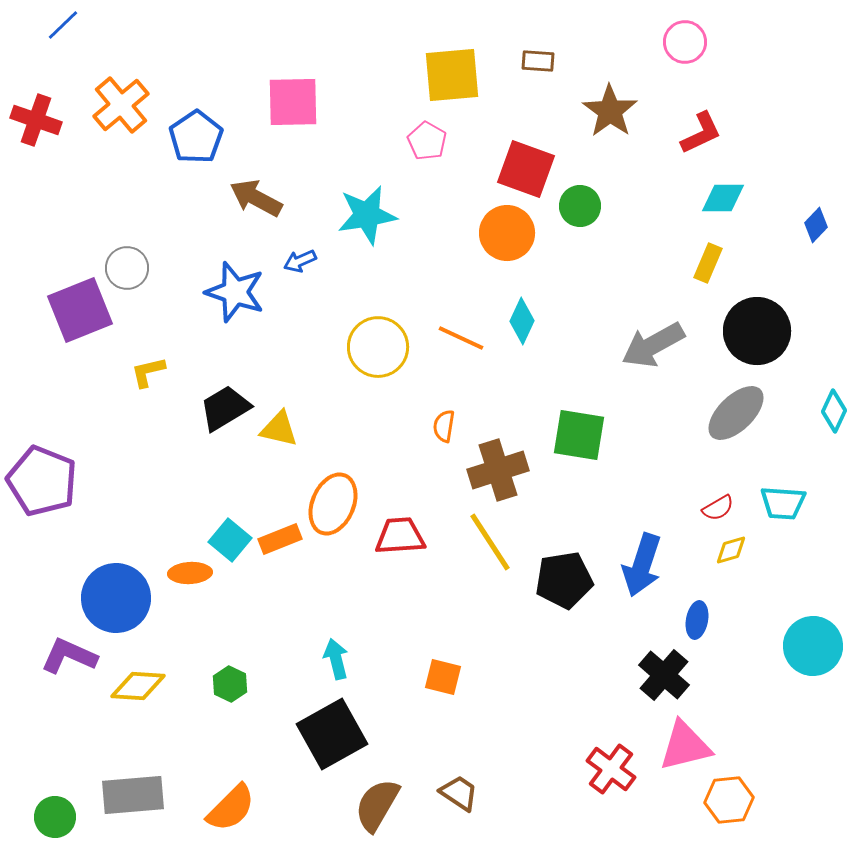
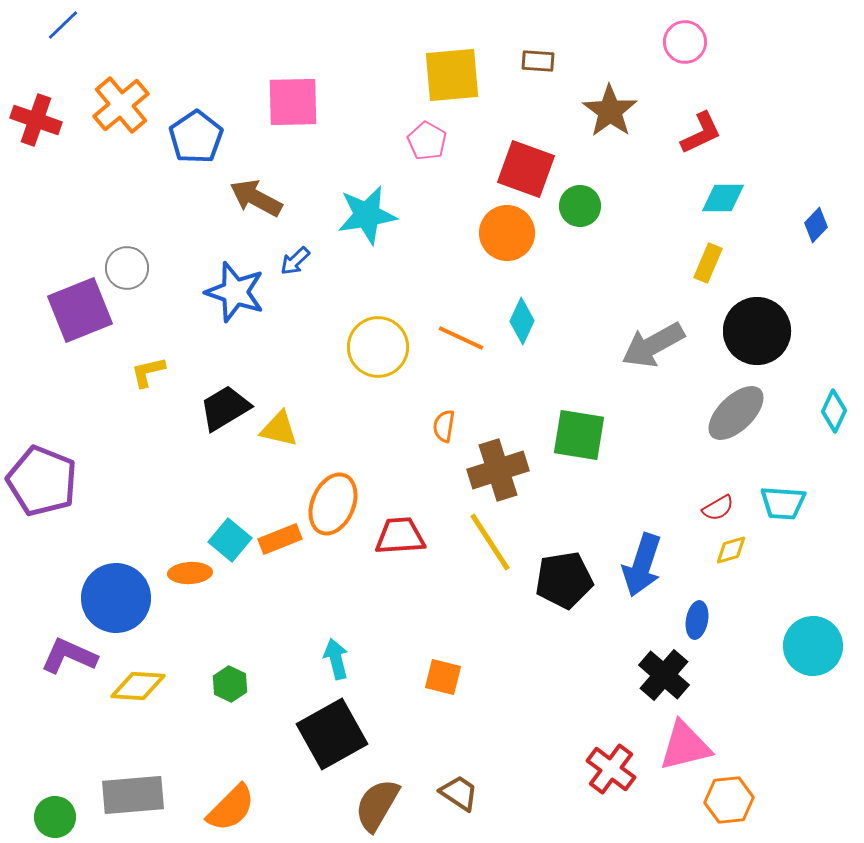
blue arrow at (300, 261): moved 5 px left; rotated 20 degrees counterclockwise
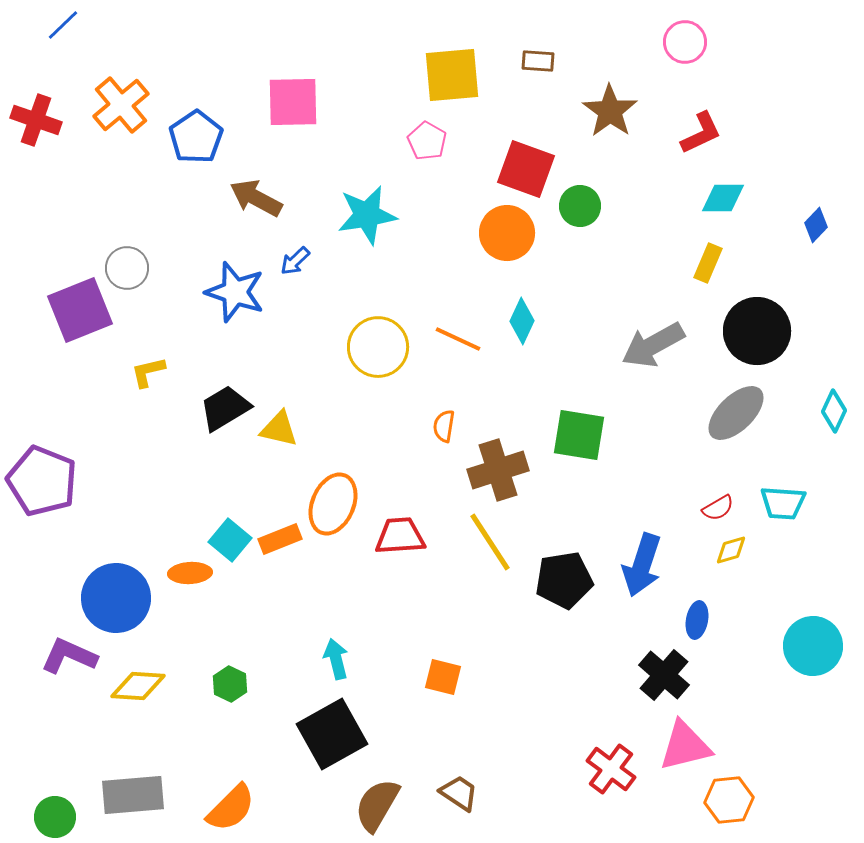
orange line at (461, 338): moved 3 px left, 1 px down
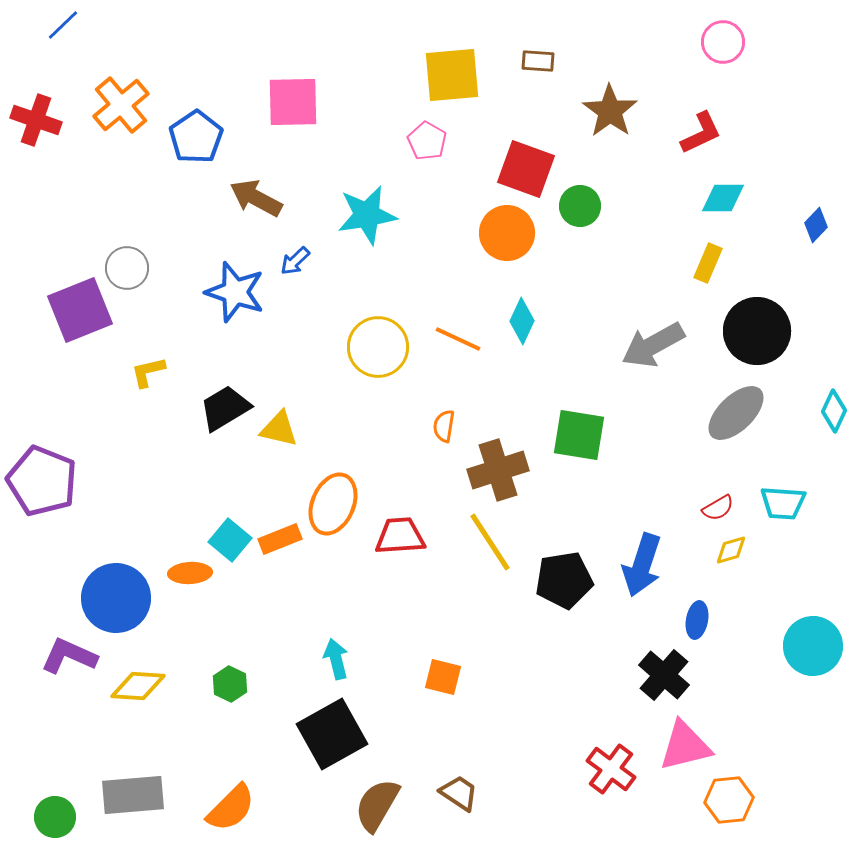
pink circle at (685, 42): moved 38 px right
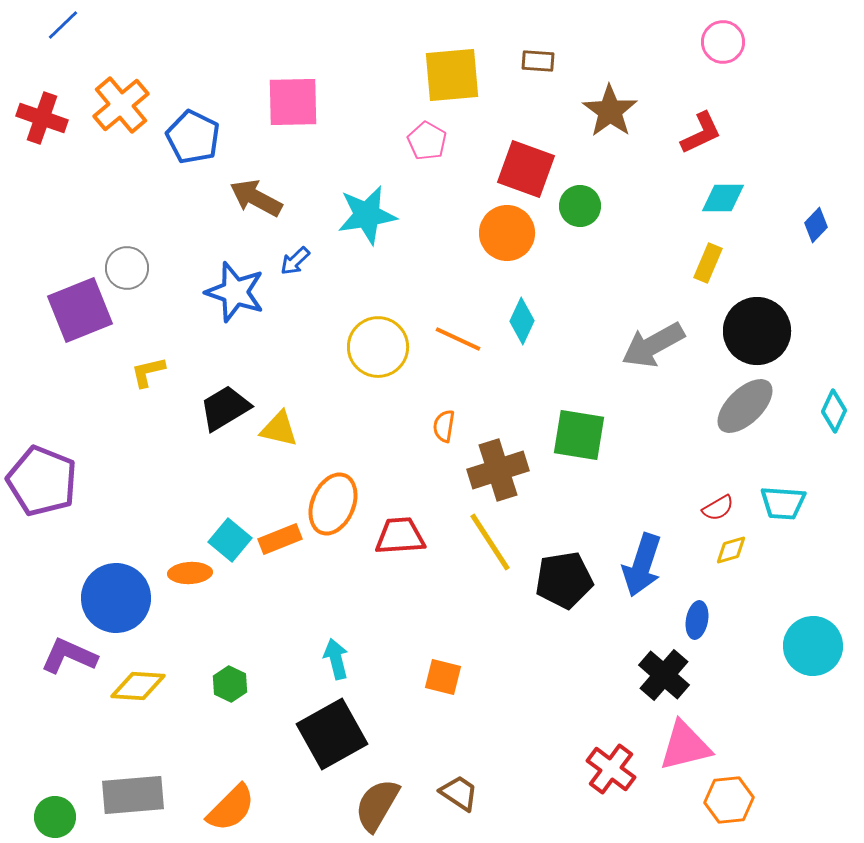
red cross at (36, 120): moved 6 px right, 2 px up
blue pentagon at (196, 137): moved 3 px left; rotated 12 degrees counterclockwise
gray ellipse at (736, 413): moved 9 px right, 7 px up
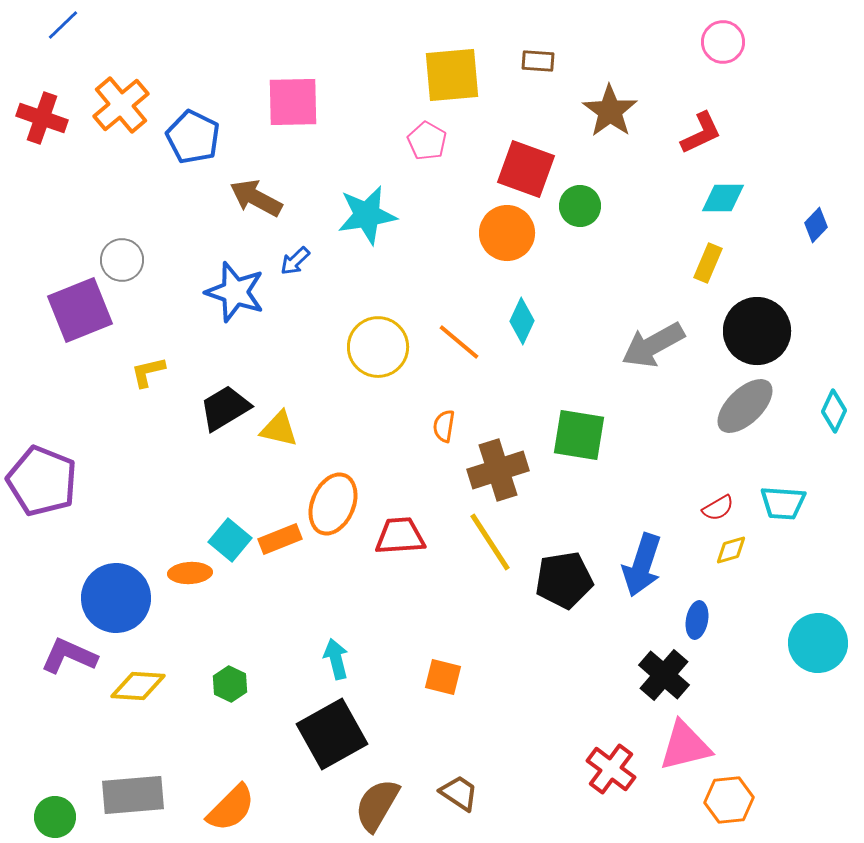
gray circle at (127, 268): moved 5 px left, 8 px up
orange line at (458, 339): moved 1 px right, 3 px down; rotated 15 degrees clockwise
cyan circle at (813, 646): moved 5 px right, 3 px up
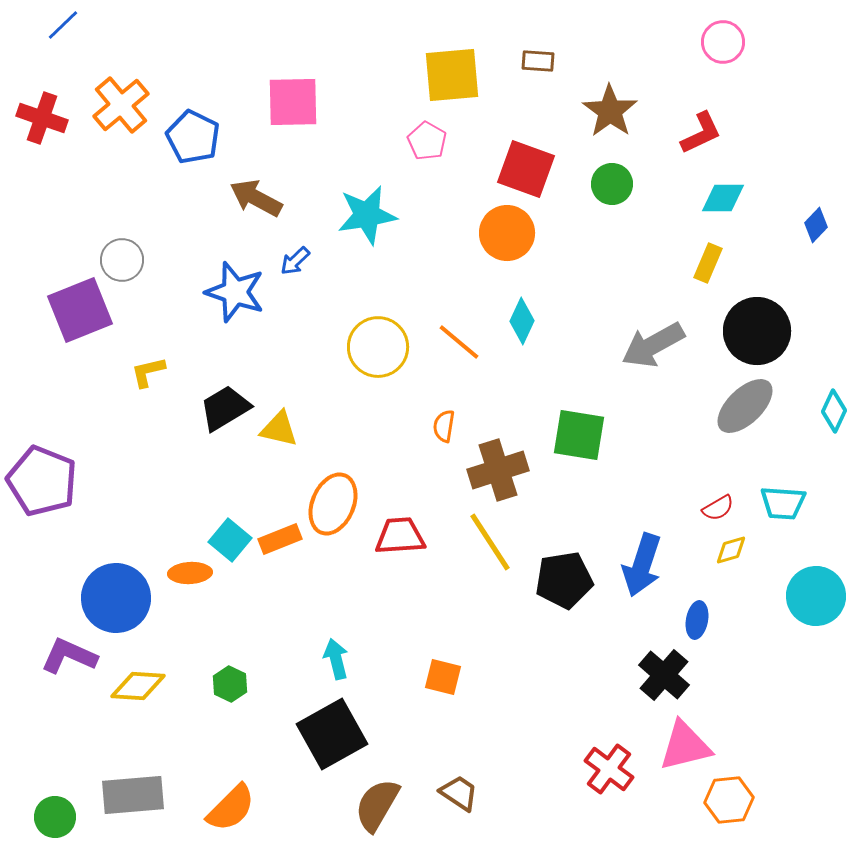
green circle at (580, 206): moved 32 px right, 22 px up
cyan circle at (818, 643): moved 2 px left, 47 px up
red cross at (611, 769): moved 2 px left
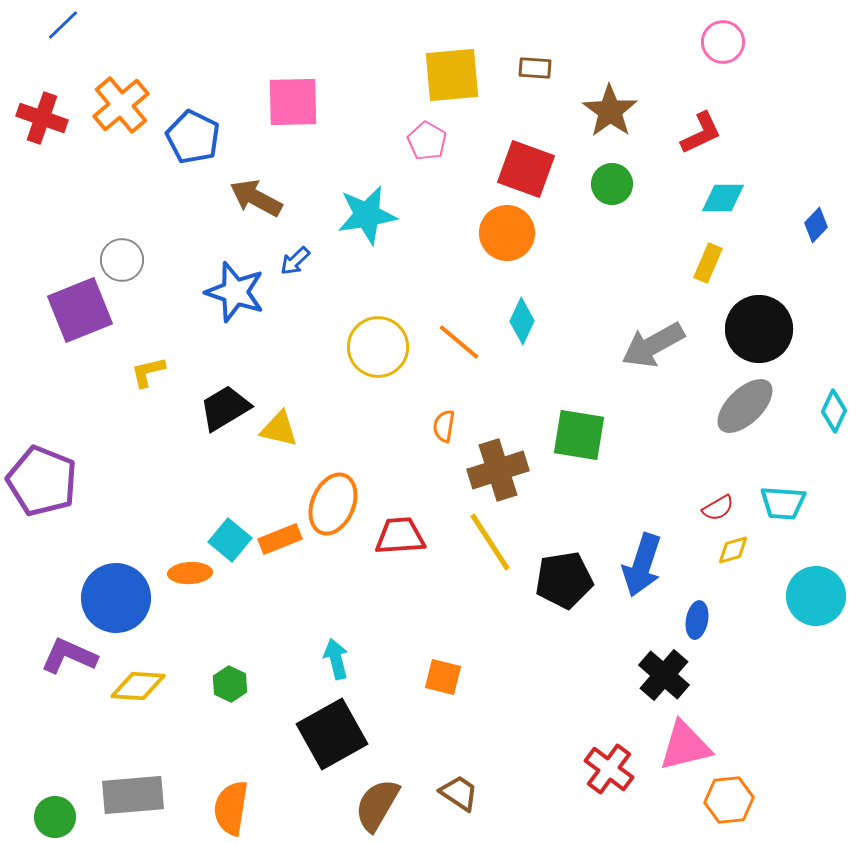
brown rectangle at (538, 61): moved 3 px left, 7 px down
black circle at (757, 331): moved 2 px right, 2 px up
yellow diamond at (731, 550): moved 2 px right
orange semicircle at (231, 808): rotated 144 degrees clockwise
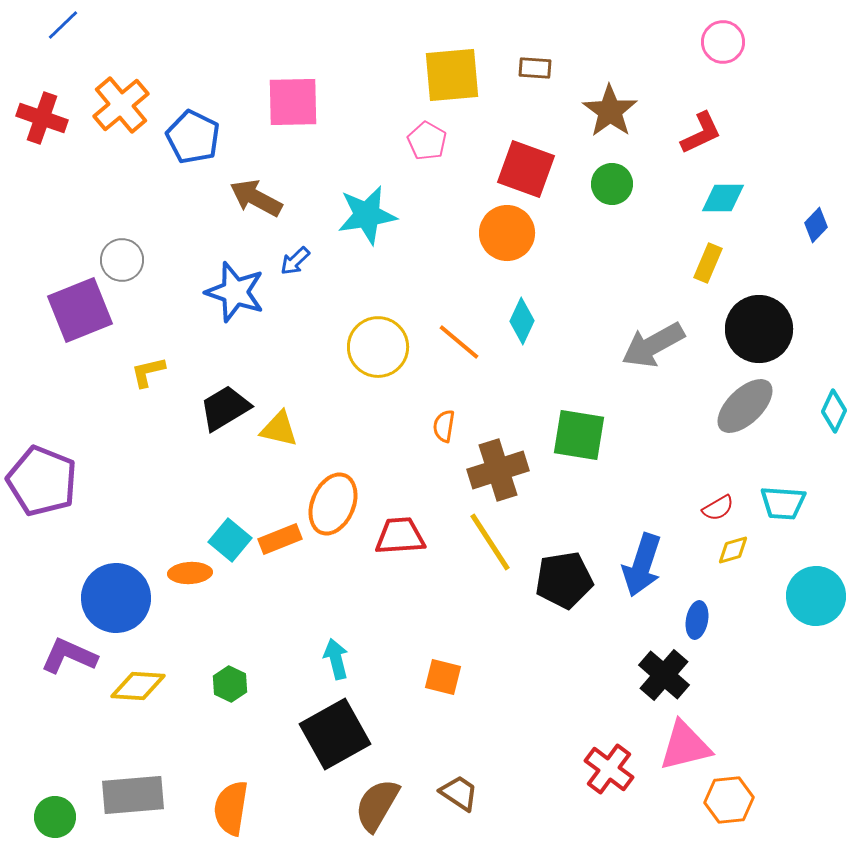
black square at (332, 734): moved 3 px right
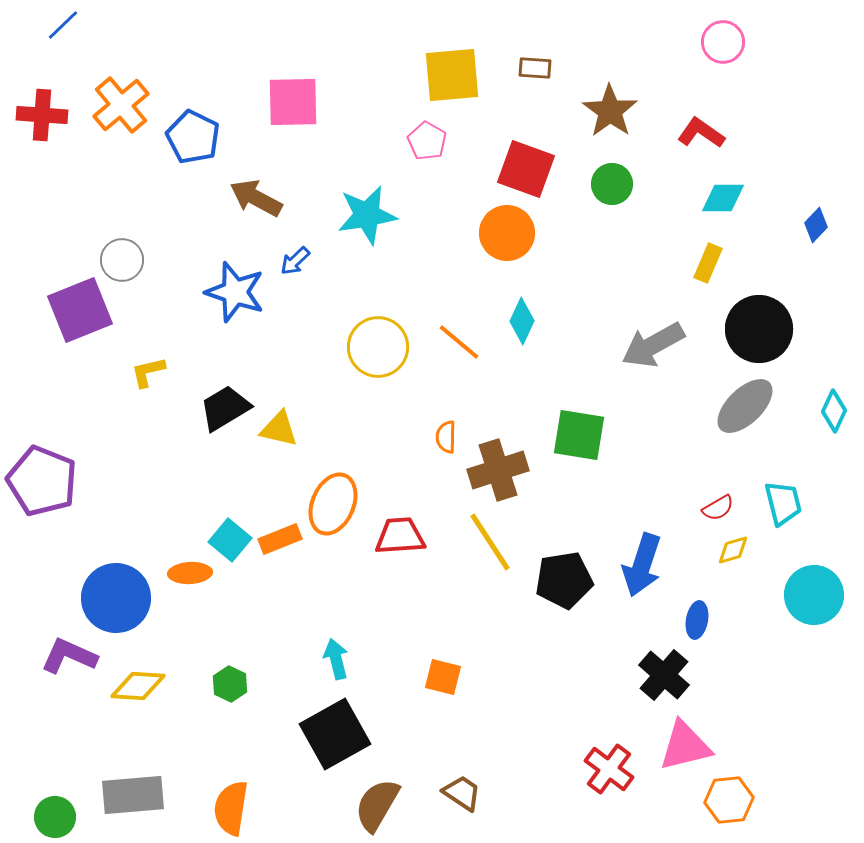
red cross at (42, 118): moved 3 px up; rotated 15 degrees counterclockwise
red L-shape at (701, 133): rotated 120 degrees counterclockwise
orange semicircle at (444, 426): moved 2 px right, 11 px down; rotated 8 degrees counterclockwise
cyan trapezoid at (783, 503): rotated 108 degrees counterclockwise
cyan circle at (816, 596): moved 2 px left, 1 px up
brown trapezoid at (459, 793): moved 3 px right
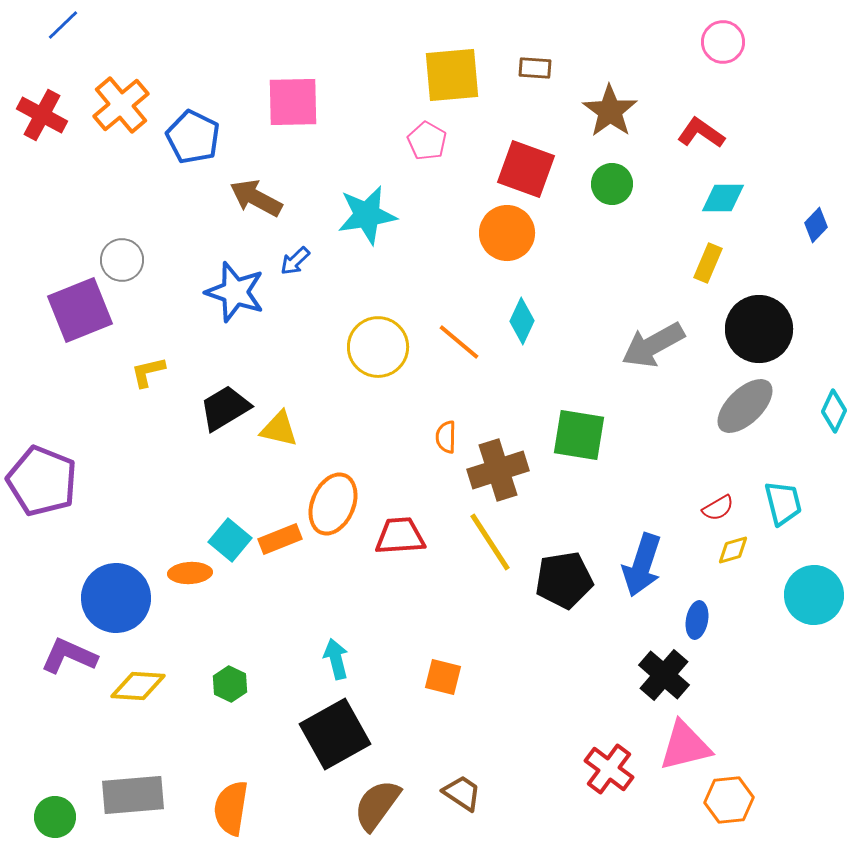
red cross at (42, 115): rotated 24 degrees clockwise
brown semicircle at (377, 805): rotated 6 degrees clockwise
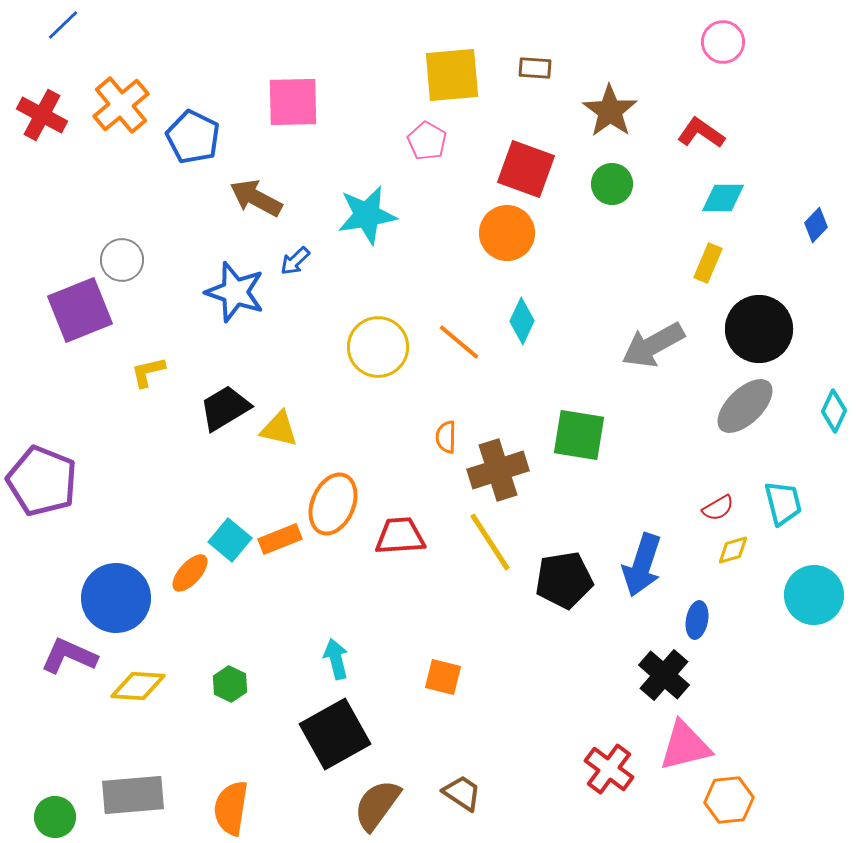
orange ellipse at (190, 573): rotated 45 degrees counterclockwise
